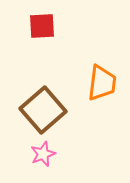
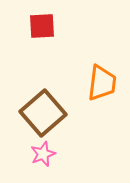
brown square: moved 3 px down
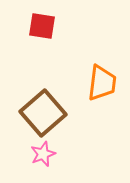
red square: rotated 12 degrees clockwise
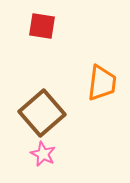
brown square: moved 1 px left
pink star: rotated 25 degrees counterclockwise
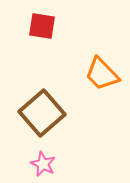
orange trapezoid: moved 9 px up; rotated 129 degrees clockwise
pink star: moved 10 px down
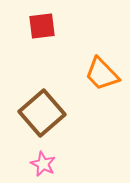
red square: rotated 16 degrees counterclockwise
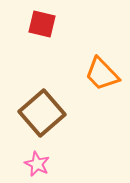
red square: moved 2 px up; rotated 20 degrees clockwise
pink star: moved 6 px left
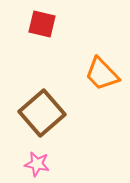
pink star: rotated 15 degrees counterclockwise
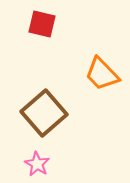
brown square: moved 2 px right
pink star: rotated 20 degrees clockwise
